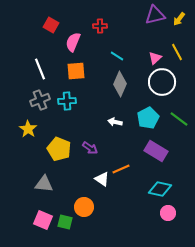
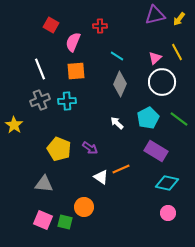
white arrow: moved 2 px right, 1 px down; rotated 32 degrees clockwise
yellow star: moved 14 px left, 4 px up
white triangle: moved 1 px left, 2 px up
cyan diamond: moved 7 px right, 6 px up
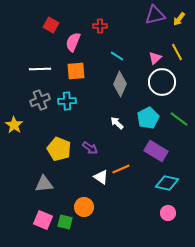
white line: rotated 70 degrees counterclockwise
gray triangle: rotated 12 degrees counterclockwise
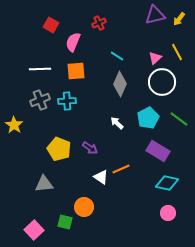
red cross: moved 1 px left, 3 px up; rotated 24 degrees counterclockwise
purple rectangle: moved 2 px right
pink square: moved 9 px left, 10 px down; rotated 24 degrees clockwise
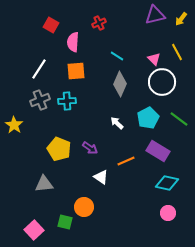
yellow arrow: moved 2 px right
pink semicircle: rotated 18 degrees counterclockwise
pink triangle: moved 1 px left, 1 px down; rotated 32 degrees counterclockwise
white line: moved 1 px left; rotated 55 degrees counterclockwise
orange line: moved 5 px right, 8 px up
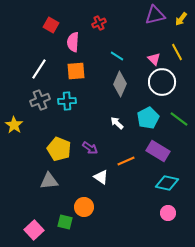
gray triangle: moved 5 px right, 3 px up
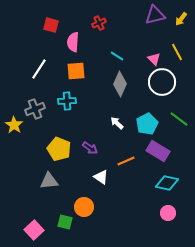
red square: rotated 14 degrees counterclockwise
gray cross: moved 5 px left, 9 px down
cyan pentagon: moved 1 px left, 6 px down
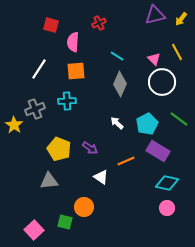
pink circle: moved 1 px left, 5 px up
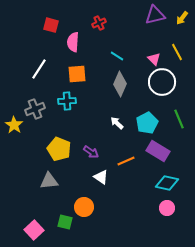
yellow arrow: moved 1 px right, 1 px up
orange square: moved 1 px right, 3 px down
green line: rotated 30 degrees clockwise
cyan pentagon: moved 1 px up
purple arrow: moved 1 px right, 4 px down
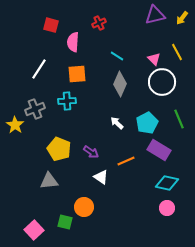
yellow star: moved 1 px right
purple rectangle: moved 1 px right, 1 px up
